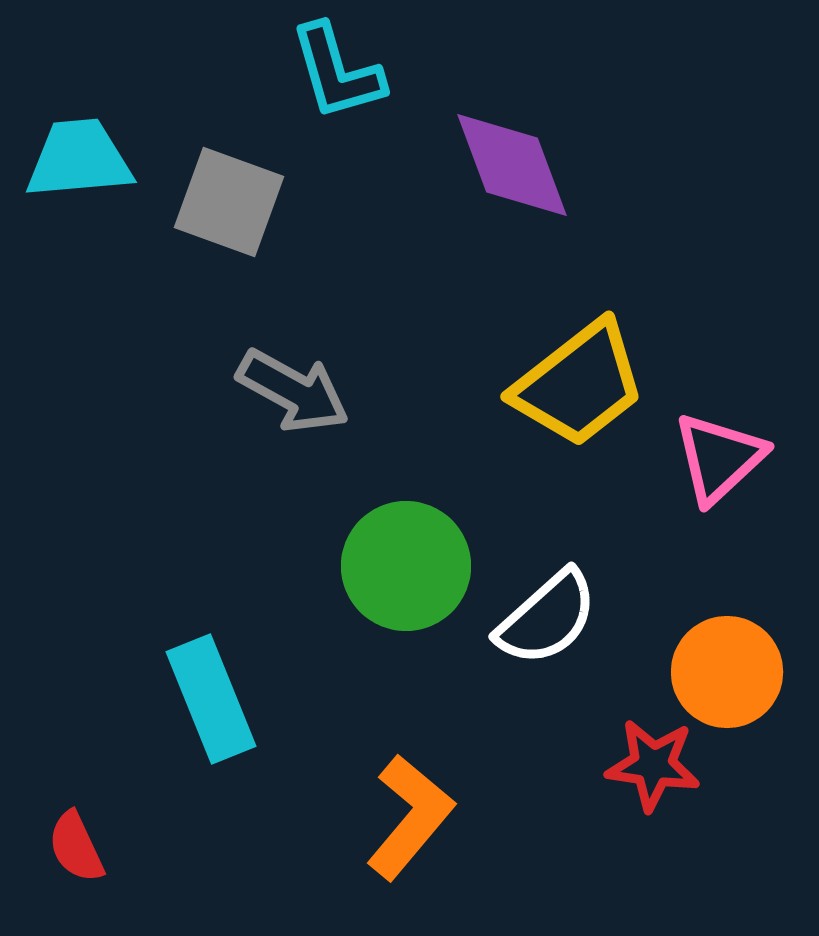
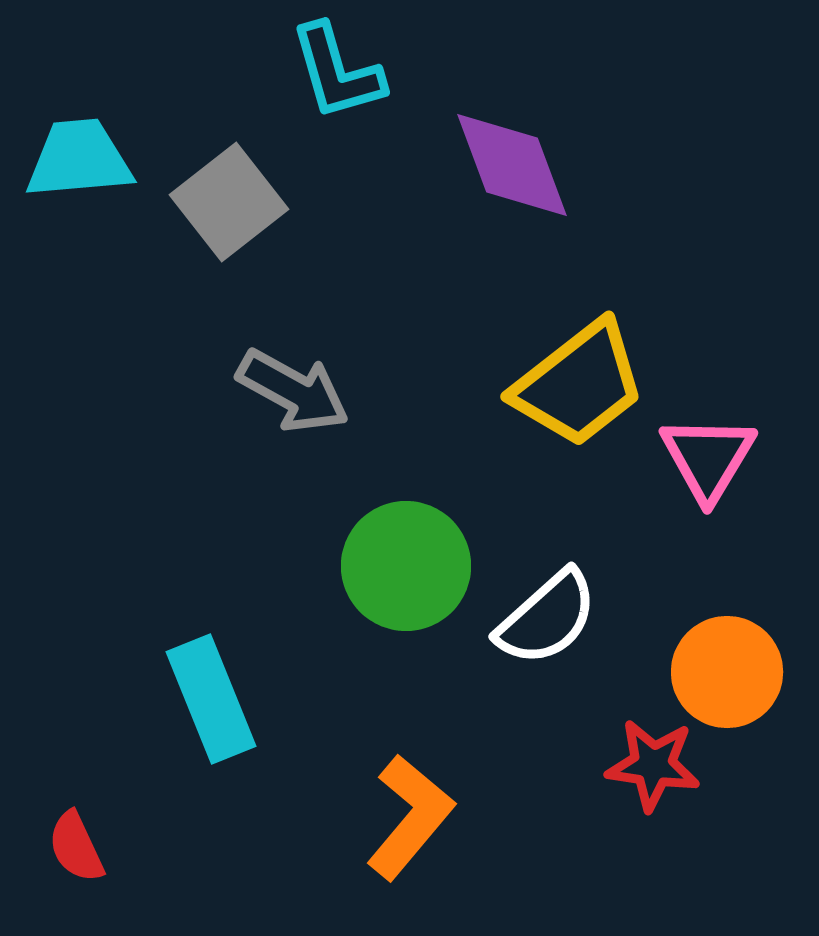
gray square: rotated 32 degrees clockwise
pink triangle: moved 11 px left; rotated 16 degrees counterclockwise
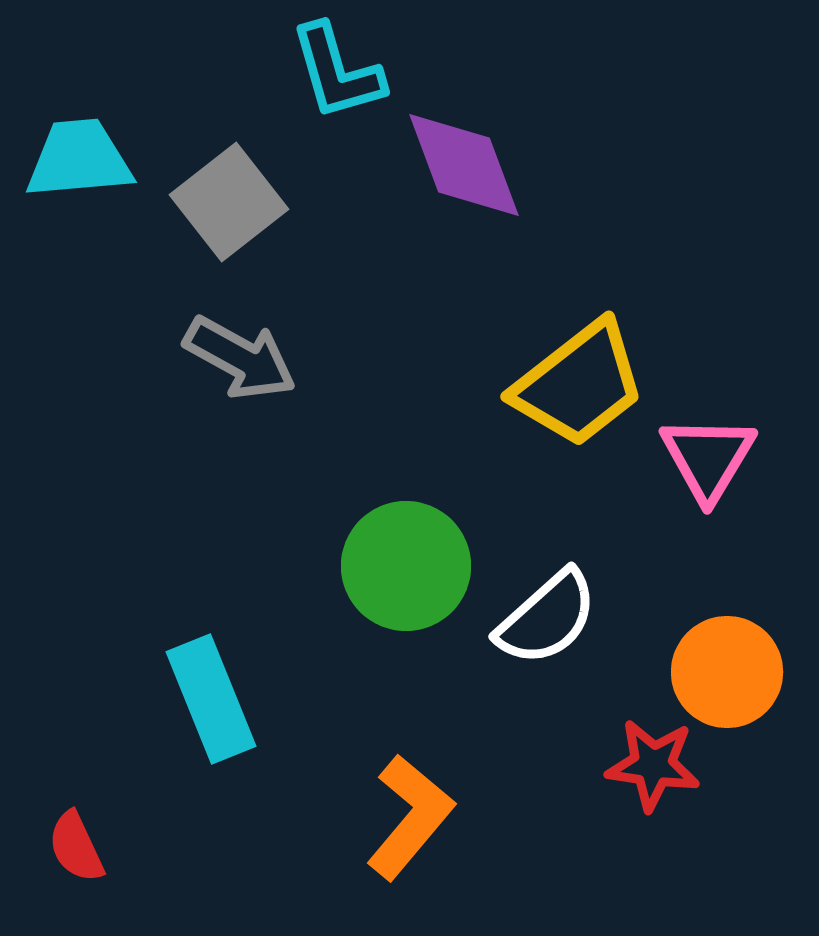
purple diamond: moved 48 px left
gray arrow: moved 53 px left, 33 px up
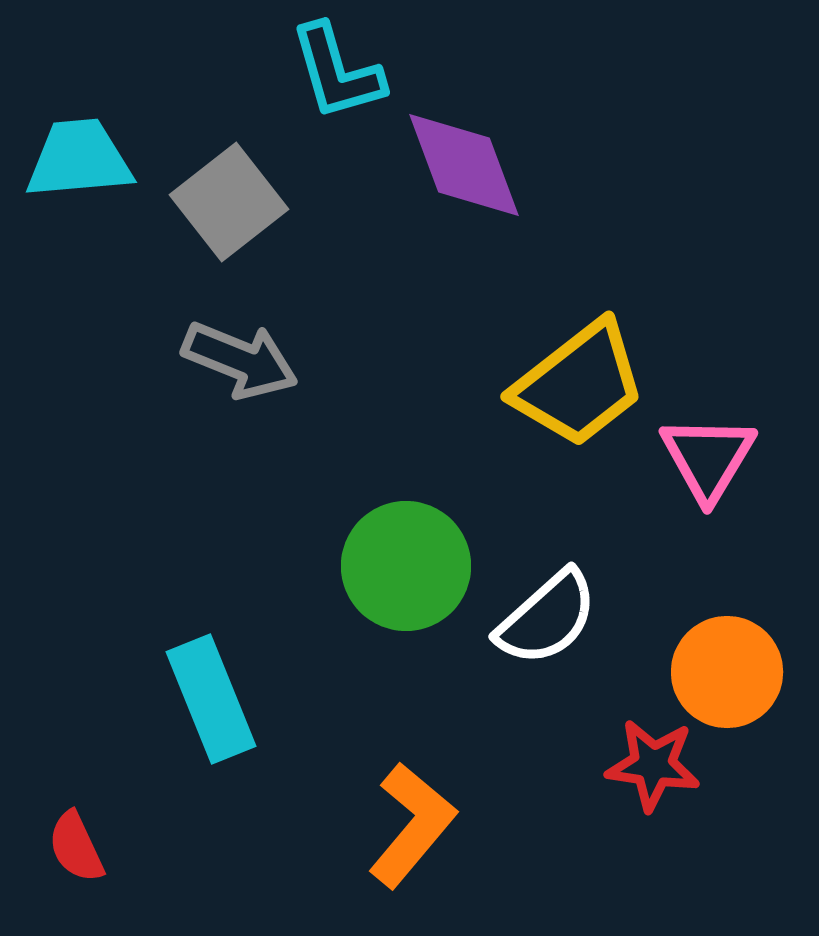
gray arrow: moved 2 px down; rotated 7 degrees counterclockwise
orange L-shape: moved 2 px right, 8 px down
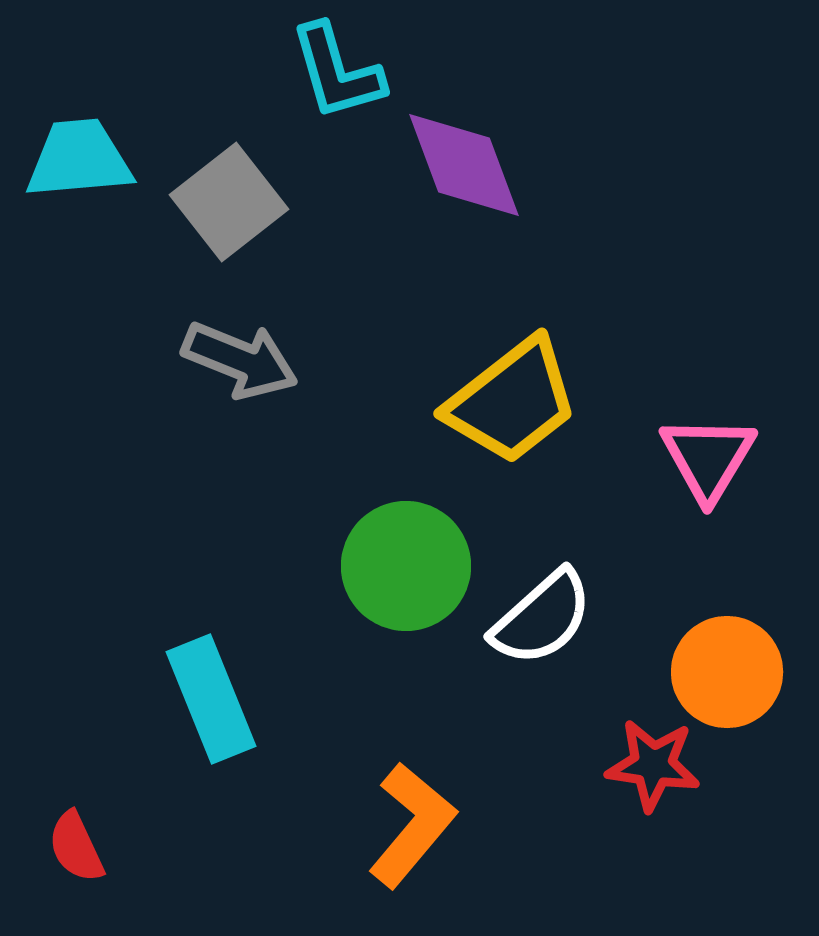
yellow trapezoid: moved 67 px left, 17 px down
white semicircle: moved 5 px left
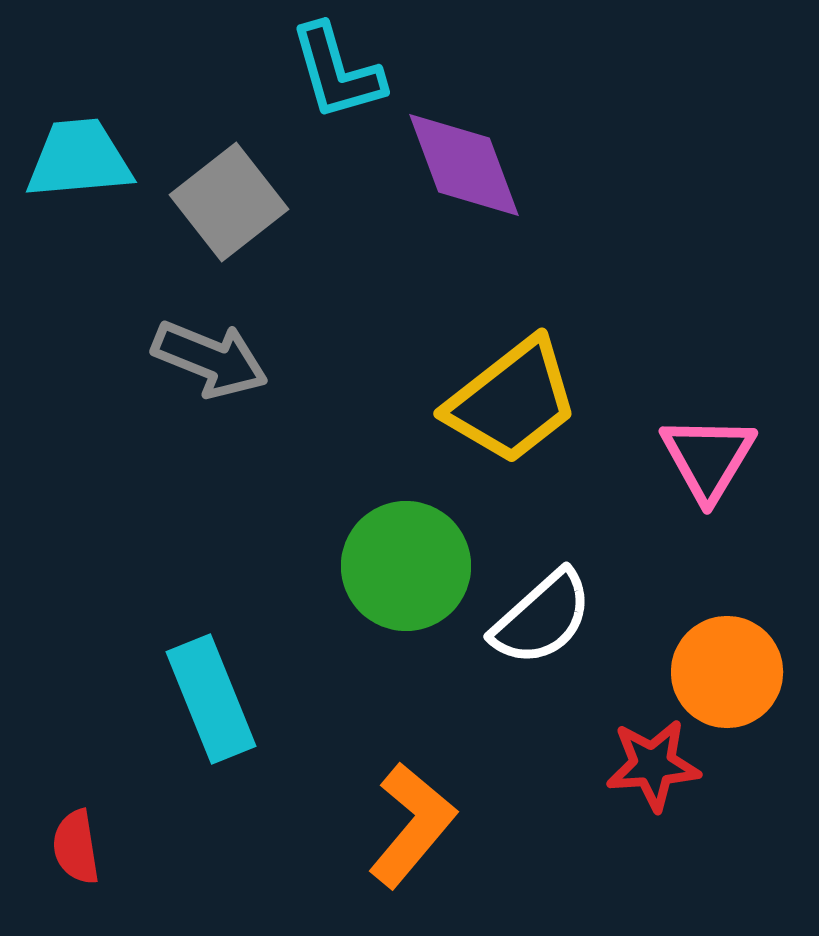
gray arrow: moved 30 px left, 1 px up
red star: rotated 12 degrees counterclockwise
red semicircle: rotated 16 degrees clockwise
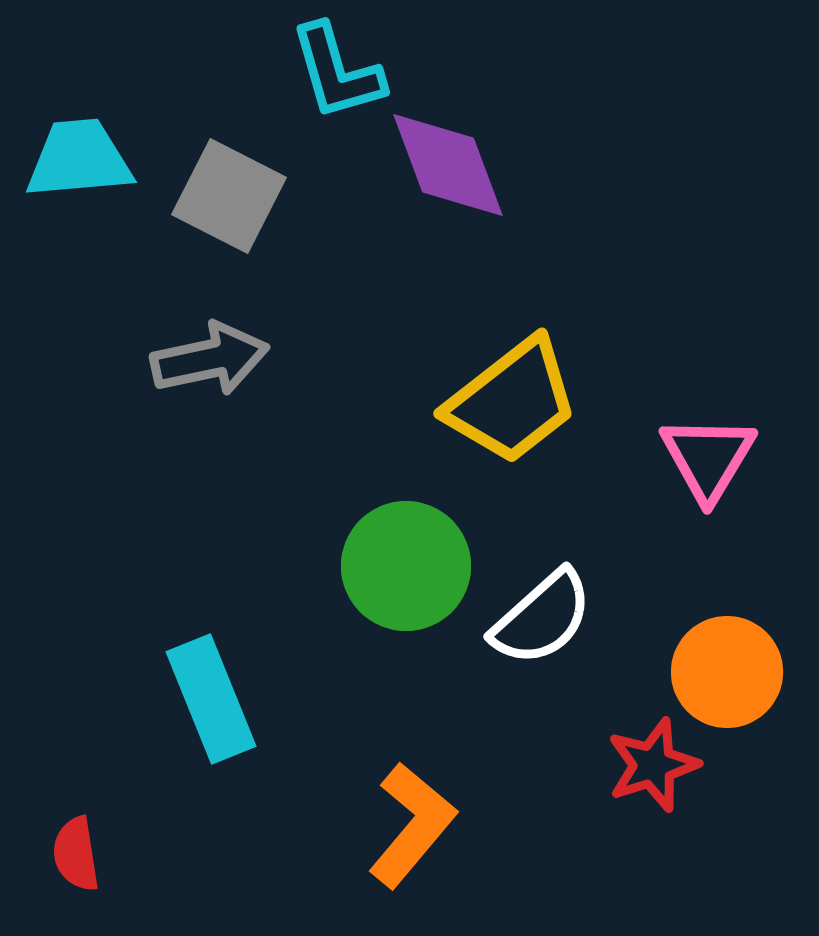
purple diamond: moved 16 px left
gray square: moved 6 px up; rotated 25 degrees counterclockwise
gray arrow: rotated 34 degrees counterclockwise
red star: rotated 14 degrees counterclockwise
red semicircle: moved 7 px down
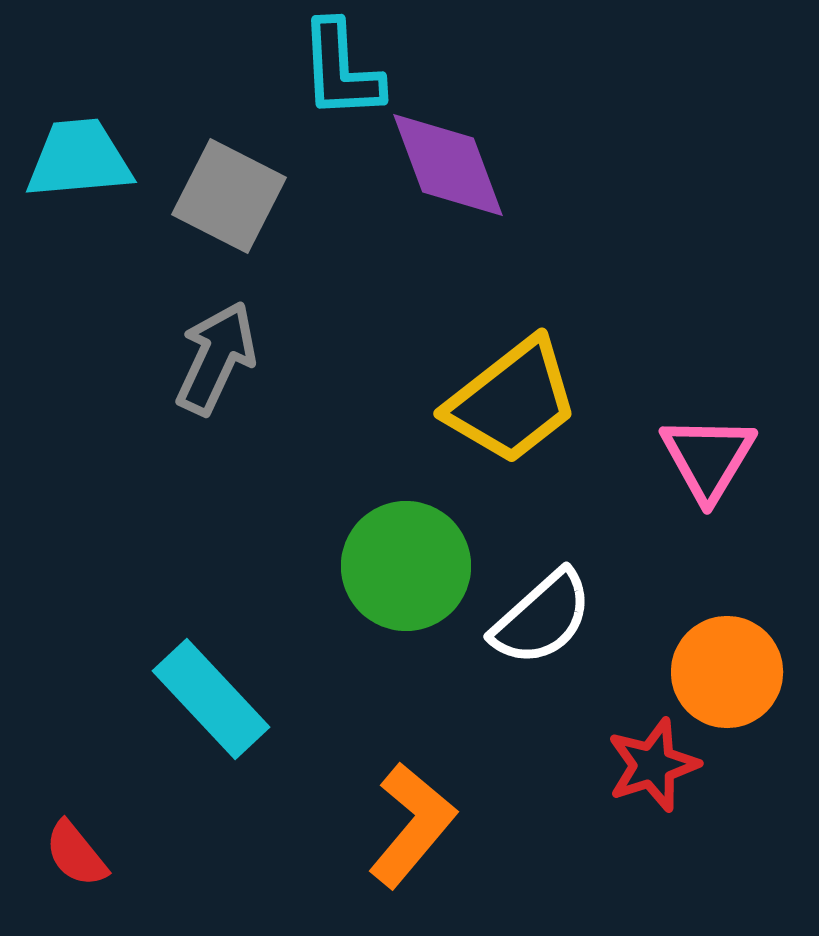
cyan L-shape: moved 4 px right, 2 px up; rotated 13 degrees clockwise
gray arrow: moved 6 px right, 1 px up; rotated 53 degrees counterclockwise
cyan rectangle: rotated 21 degrees counterclockwise
red semicircle: rotated 30 degrees counterclockwise
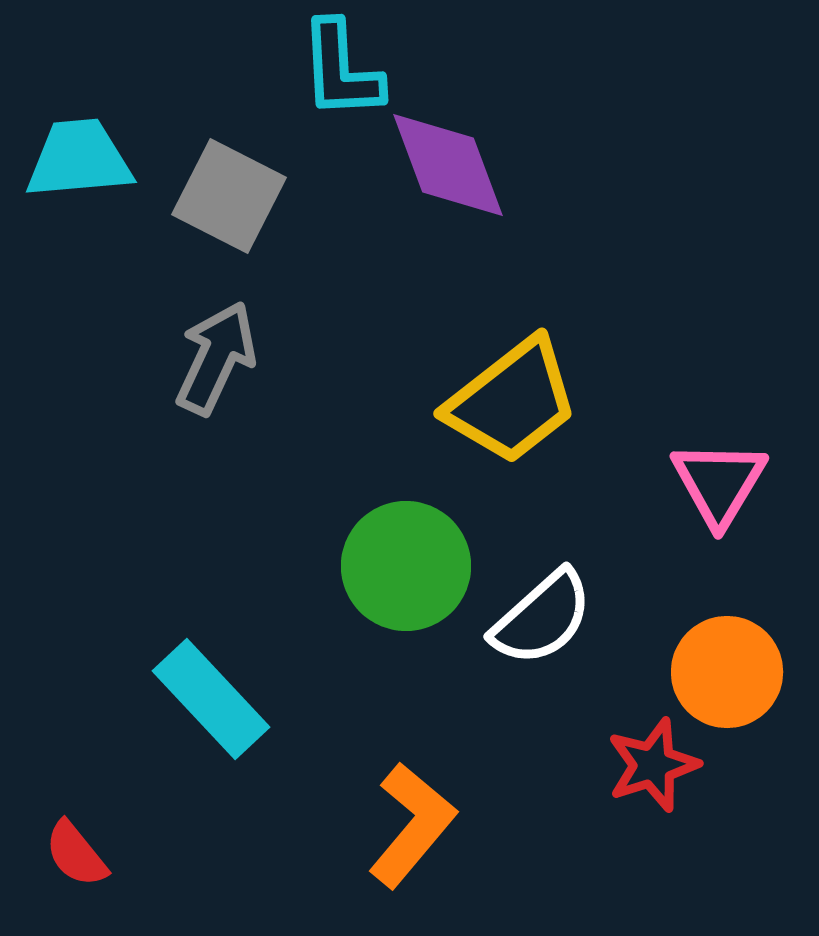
pink triangle: moved 11 px right, 25 px down
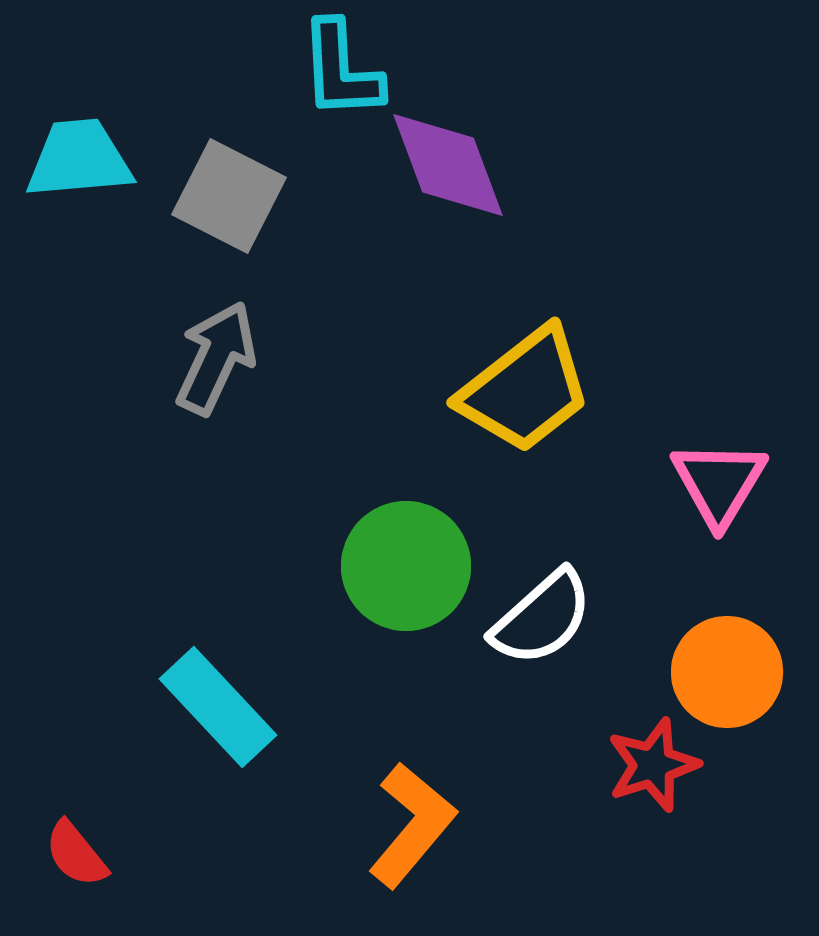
yellow trapezoid: moved 13 px right, 11 px up
cyan rectangle: moved 7 px right, 8 px down
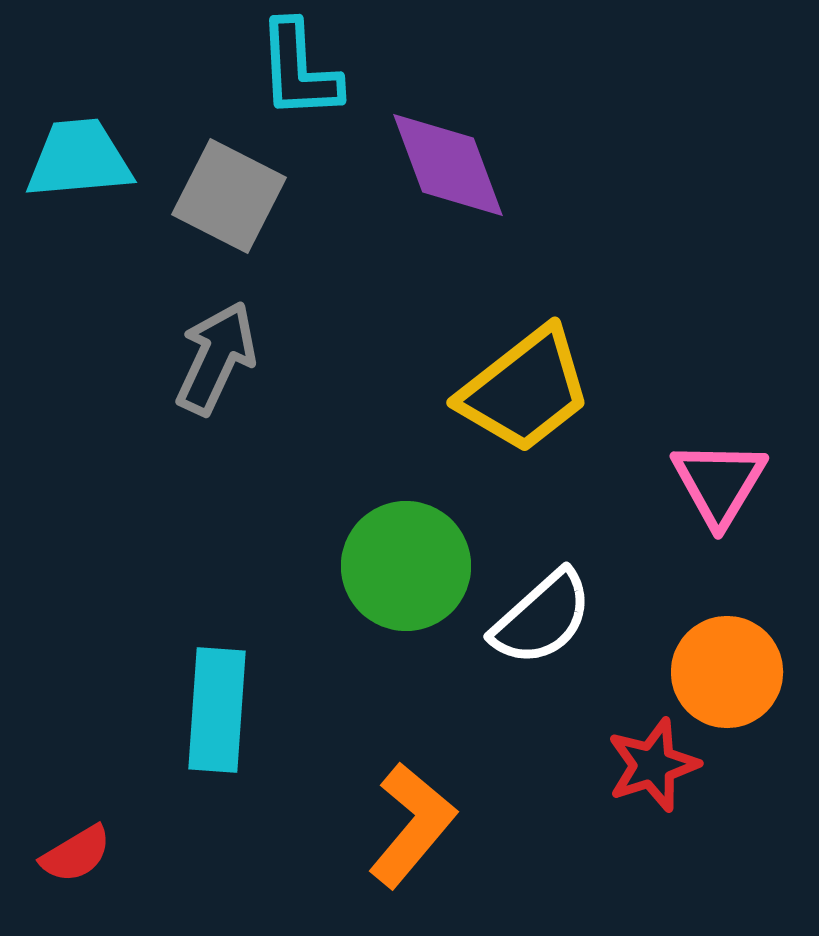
cyan L-shape: moved 42 px left
cyan rectangle: moved 1 px left, 3 px down; rotated 47 degrees clockwise
red semicircle: rotated 82 degrees counterclockwise
